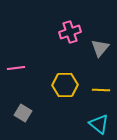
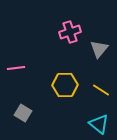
gray triangle: moved 1 px left, 1 px down
yellow line: rotated 30 degrees clockwise
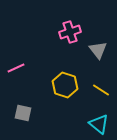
gray triangle: moved 1 px left, 1 px down; rotated 18 degrees counterclockwise
pink line: rotated 18 degrees counterclockwise
yellow hexagon: rotated 20 degrees clockwise
gray square: rotated 18 degrees counterclockwise
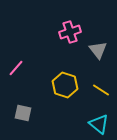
pink line: rotated 24 degrees counterclockwise
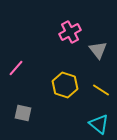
pink cross: rotated 10 degrees counterclockwise
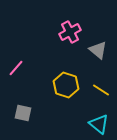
gray triangle: rotated 12 degrees counterclockwise
yellow hexagon: moved 1 px right
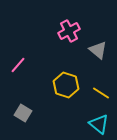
pink cross: moved 1 px left, 1 px up
pink line: moved 2 px right, 3 px up
yellow line: moved 3 px down
gray square: rotated 18 degrees clockwise
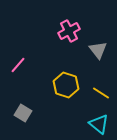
gray triangle: rotated 12 degrees clockwise
